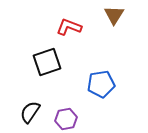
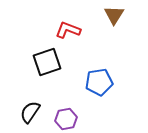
red L-shape: moved 1 px left, 3 px down
blue pentagon: moved 2 px left, 2 px up
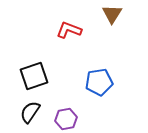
brown triangle: moved 2 px left, 1 px up
red L-shape: moved 1 px right
black square: moved 13 px left, 14 px down
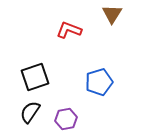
black square: moved 1 px right, 1 px down
blue pentagon: rotated 8 degrees counterclockwise
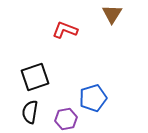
red L-shape: moved 4 px left
blue pentagon: moved 6 px left, 16 px down
black semicircle: rotated 25 degrees counterclockwise
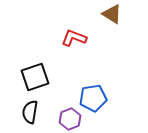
brown triangle: rotated 30 degrees counterclockwise
red L-shape: moved 9 px right, 8 px down
blue pentagon: rotated 8 degrees clockwise
purple hexagon: moved 4 px right; rotated 10 degrees counterclockwise
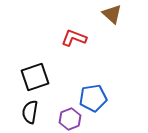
brown triangle: rotated 10 degrees clockwise
